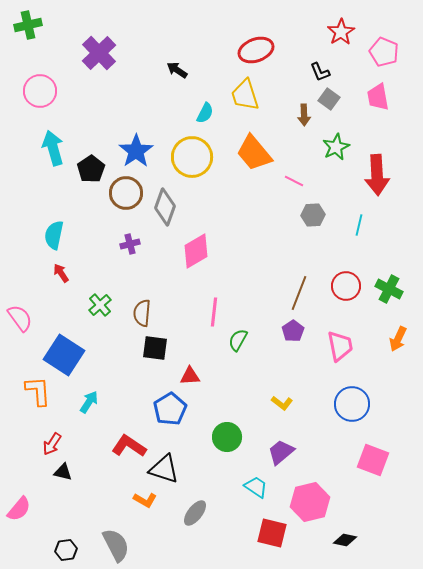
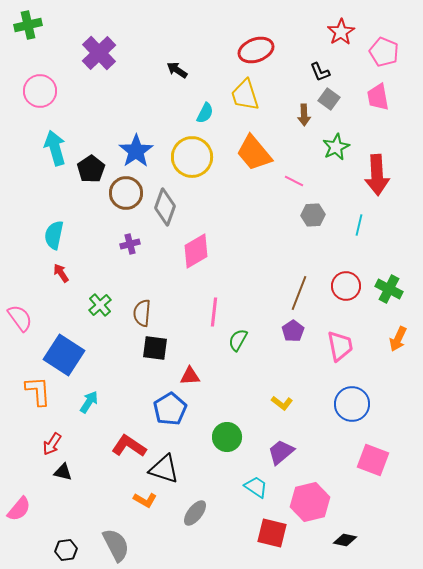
cyan arrow at (53, 148): moved 2 px right
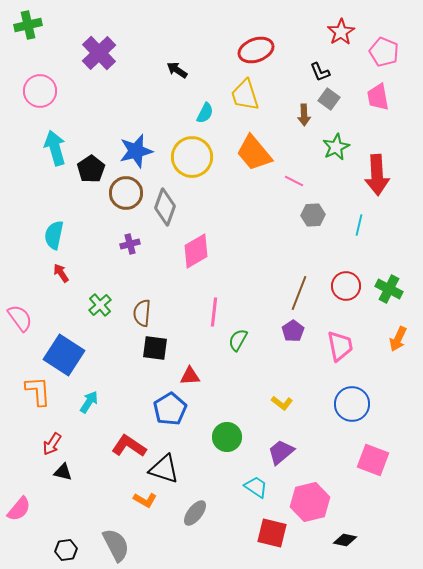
blue star at (136, 151): rotated 20 degrees clockwise
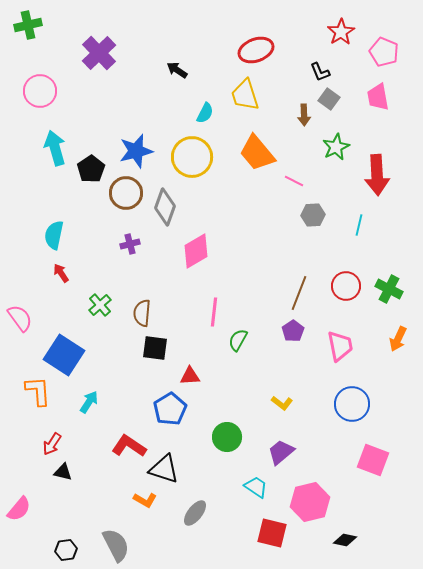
orange trapezoid at (254, 153): moved 3 px right
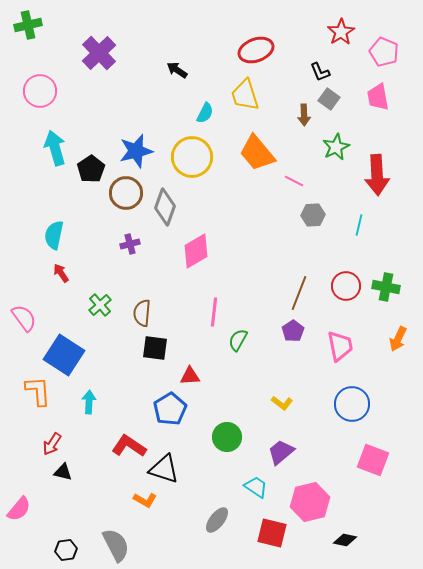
green cross at (389, 289): moved 3 px left, 2 px up; rotated 16 degrees counterclockwise
pink semicircle at (20, 318): moved 4 px right
cyan arrow at (89, 402): rotated 30 degrees counterclockwise
gray ellipse at (195, 513): moved 22 px right, 7 px down
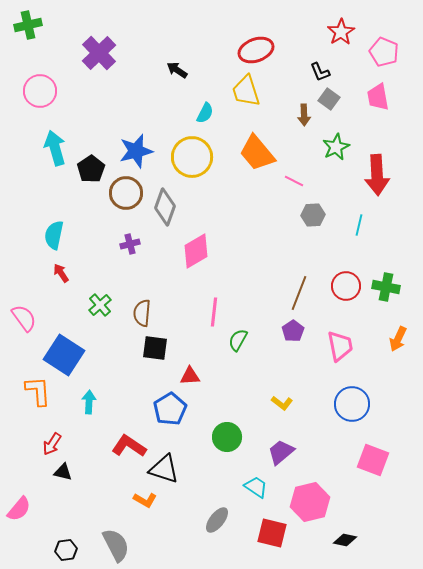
yellow trapezoid at (245, 95): moved 1 px right, 4 px up
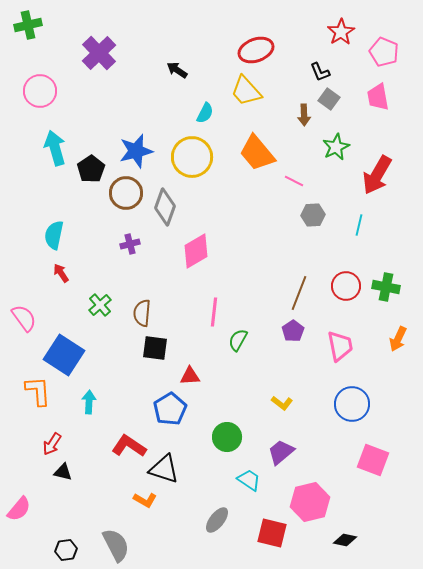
yellow trapezoid at (246, 91): rotated 24 degrees counterclockwise
red arrow at (377, 175): rotated 33 degrees clockwise
cyan trapezoid at (256, 487): moved 7 px left, 7 px up
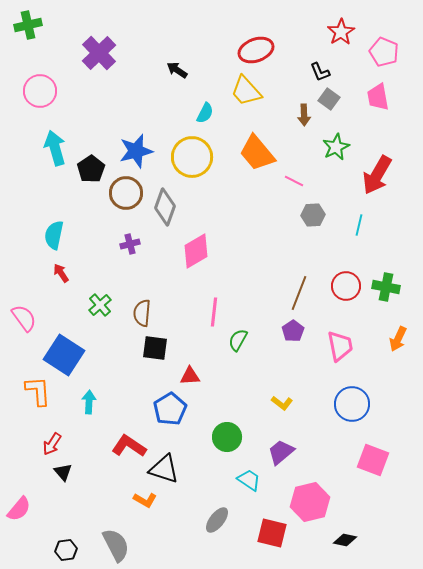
black triangle at (63, 472): rotated 36 degrees clockwise
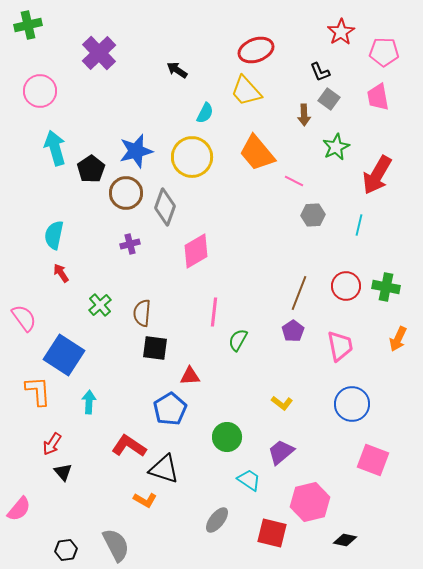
pink pentagon at (384, 52): rotated 20 degrees counterclockwise
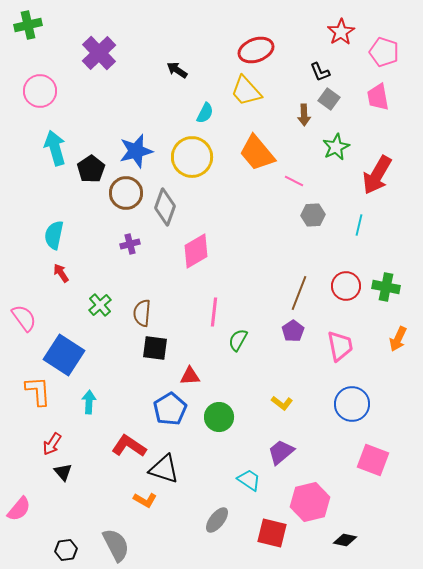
pink pentagon at (384, 52): rotated 16 degrees clockwise
green circle at (227, 437): moved 8 px left, 20 px up
